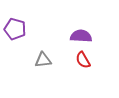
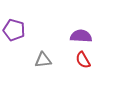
purple pentagon: moved 1 px left, 1 px down
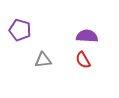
purple pentagon: moved 6 px right
purple semicircle: moved 6 px right
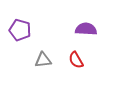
purple semicircle: moved 1 px left, 7 px up
red semicircle: moved 7 px left
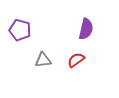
purple semicircle: rotated 100 degrees clockwise
red semicircle: rotated 84 degrees clockwise
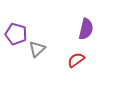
purple pentagon: moved 4 px left, 4 px down
gray triangle: moved 6 px left, 11 px up; rotated 36 degrees counterclockwise
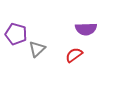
purple semicircle: rotated 75 degrees clockwise
red semicircle: moved 2 px left, 5 px up
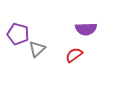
purple pentagon: moved 2 px right
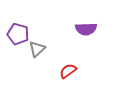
red semicircle: moved 6 px left, 16 px down
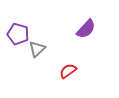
purple semicircle: rotated 45 degrees counterclockwise
